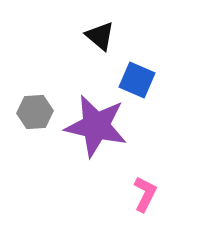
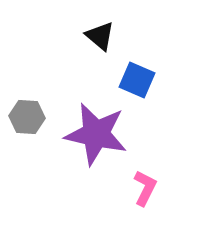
gray hexagon: moved 8 px left, 5 px down; rotated 8 degrees clockwise
purple star: moved 8 px down
pink L-shape: moved 6 px up
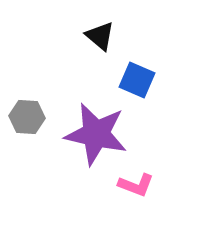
pink L-shape: moved 9 px left, 3 px up; rotated 84 degrees clockwise
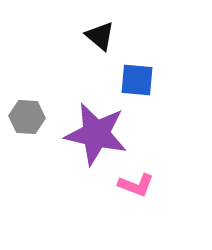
blue square: rotated 18 degrees counterclockwise
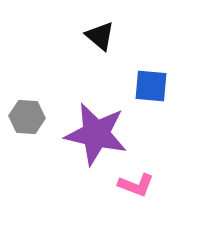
blue square: moved 14 px right, 6 px down
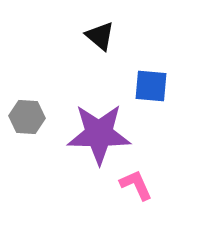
purple star: moved 3 px right; rotated 12 degrees counterclockwise
pink L-shape: rotated 135 degrees counterclockwise
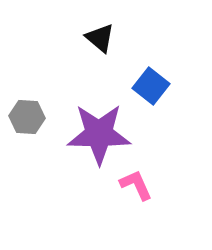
black triangle: moved 2 px down
blue square: rotated 33 degrees clockwise
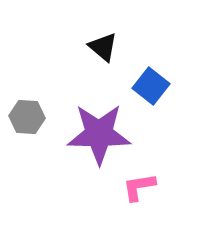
black triangle: moved 3 px right, 9 px down
pink L-shape: moved 3 px right, 2 px down; rotated 75 degrees counterclockwise
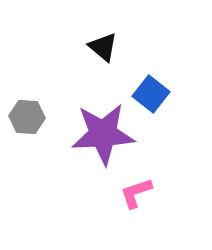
blue square: moved 8 px down
purple star: moved 4 px right; rotated 4 degrees counterclockwise
pink L-shape: moved 3 px left, 6 px down; rotated 9 degrees counterclockwise
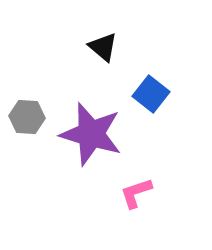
purple star: moved 12 px left; rotated 20 degrees clockwise
